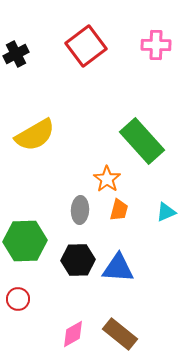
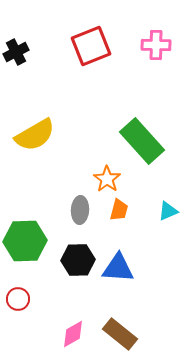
red square: moved 5 px right; rotated 15 degrees clockwise
black cross: moved 2 px up
cyan triangle: moved 2 px right, 1 px up
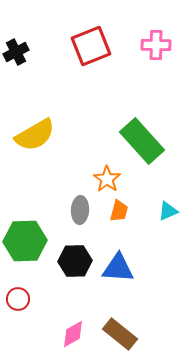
orange trapezoid: moved 1 px down
black hexagon: moved 3 px left, 1 px down
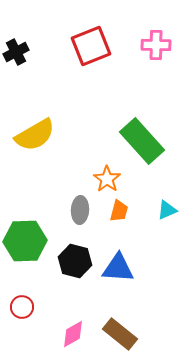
cyan triangle: moved 1 px left, 1 px up
black hexagon: rotated 16 degrees clockwise
red circle: moved 4 px right, 8 px down
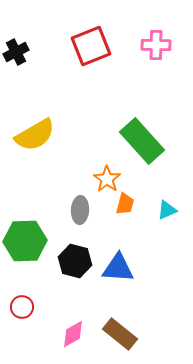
orange trapezoid: moved 6 px right, 7 px up
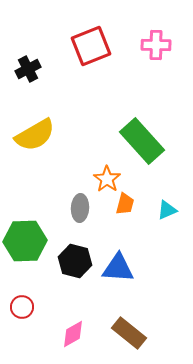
black cross: moved 12 px right, 17 px down
gray ellipse: moved 2 px up
brown rectangle: moved 9 px right, 1 px up
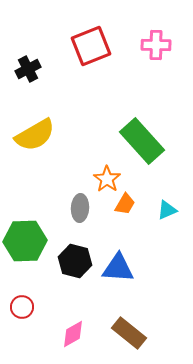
orange trapezoid: rotated 15 degrees clockwise
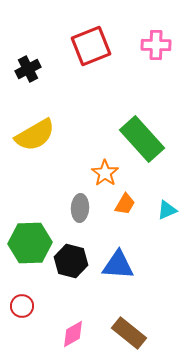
green rectangle: moved 2 px up
orange star: moved 2 px left, 6 px up
green hexagon: moved 5 px right, 2 px down
black hexagon: moved 4 px left
blue triangle: moved 3 px up
red circle: moved 1 px up
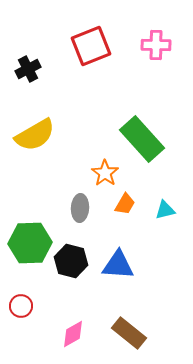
cyan triangle: moved 2 px left; rotated 10 degrees clockwise
red circle: moved 1 px left
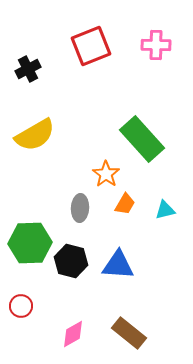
orange star: moved 1 px right, 1 px down
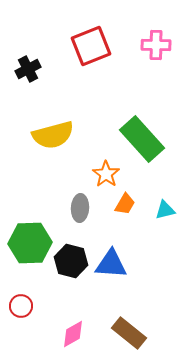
yellow semicircle: moved 18 px right; rotated 15 degrees clockwise
blue triangle: moved 7 px left, 1 px up
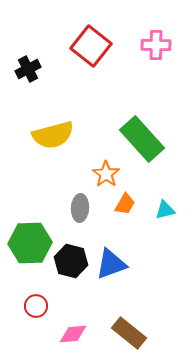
red square: rotated 30 degrees counterclockwise
blue triangle: rotated 24 degrees counterclockwise
red circle: moved 15 px right
pink diamond: rotated 24 degrees clockwise
